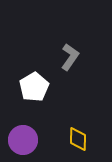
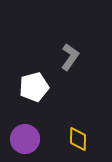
white pentagon: rotated 16 degrees clockwise
purple circle: moved 2 px right, 1 px up
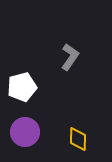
white pentagon: moved 12 px left
purple circle: moved 7 px up
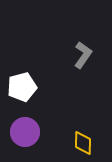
gray L-shape: moved 13 px right, 2 px up
yellow diamond: moved 5 px right, 4 px down
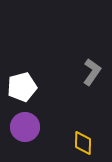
gray L-shape: moved 9 px right, 17 px down
purple circle: moved 5 px up
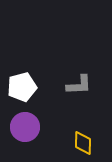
gray L-shape: moved 13 px left, 13 px down; rotated 52 degrees clockwise
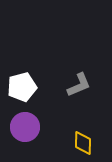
gray L-shape: rotated 20 degrees counterclockwise
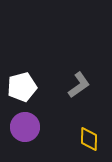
gray L-shape: rotated 12 degrees counterclockwise
yellow diamond: moved 6 px right, 4 px up
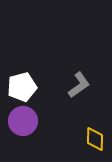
purple circle: moved 2 px left, 6 px up
yellow diamond: moved 6 px right
